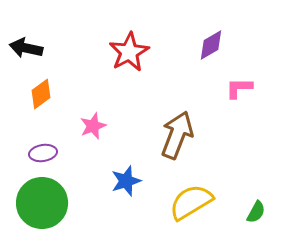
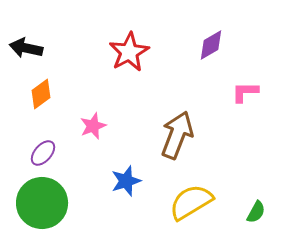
pink L-shape: moved 6 px right, 4 px down
purple ellipse: rotated 40 degrees counterclockwise
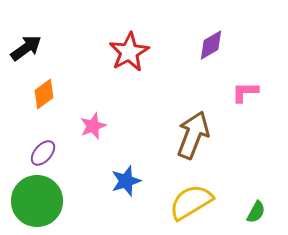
black arrow: rotated 132 degrees clockwise
orange diamond: moved 3 px right
brown arrow: moved 16 px right
green circle: moved 5 px left, 2 px up
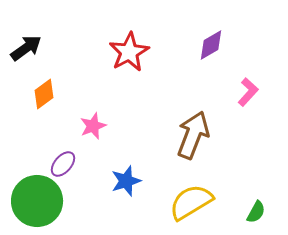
pink L-shape: moved 3 px right; rotated 132 degrees clockwise
purple ellipse: moved 20 px right, 11 px down
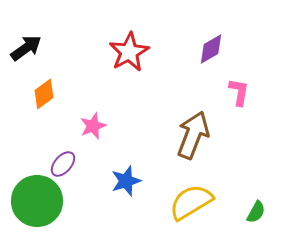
purple diamond: moved 4 px down
pink L-shape: moved 9 px left; rotated 32 degrees counterclockwise
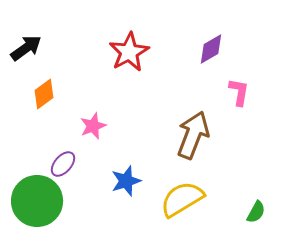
yellow semicircle: moved 9 px left, 3 px up
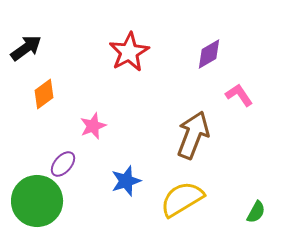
purple diamond: moved 2 px left, 5 px down
pink L-shape: moved 3 px down; rotated 44 degrees counterclockwise
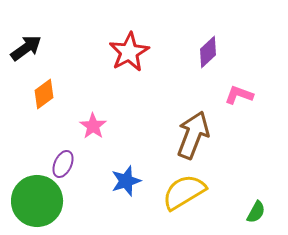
purple diamond: moved 1 px left, 2 px up; rotated 12 degrees counterclockwise
pink L-shape: rotated 36 degrees counterclockwise
pink star: rotated 16 degrees counterclockwise
purple ellipse: rotated 16 degrees counterclockwise
yellow semicircle: moved 2 px right, 7 px up
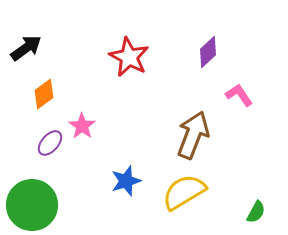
red star: moved 5 px down; rotated 15 degrees counterclockwise
pink L-shape: rotated 36 degrees clockwise
pink star: moved 11 px left
purple ellipse: moved 13 px left, 21 px up; rotated 16 degrees clockwise
green circle: moved 5 px left, 4 px down
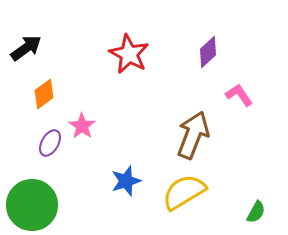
red star: moved 3 px up
purple ellipse: rotated 12 degrees counterclockwise
